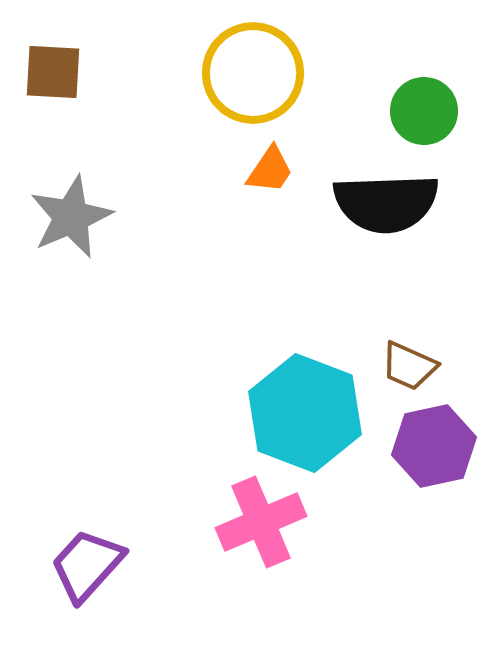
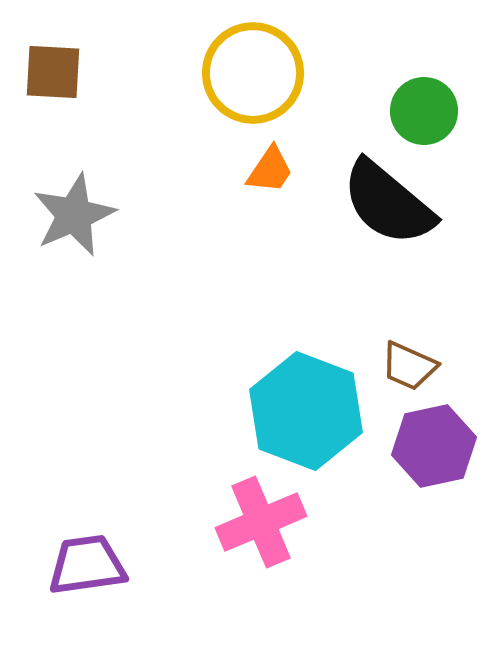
black semicircle: moved 2 px right; rotated 42 degrees clockwise
gray star: moved 3 px right, 2 px up
cyan hexagon: moved 1 px right, 2 px up
purple trapezoid: rotated 40 degrees clockwise
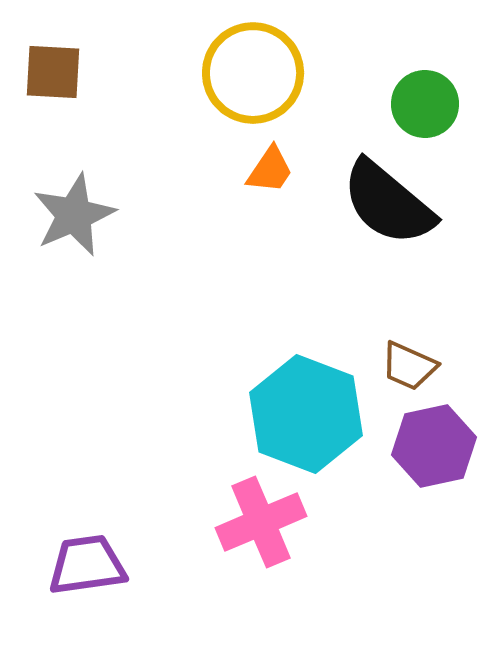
green circle: moved 1 px right, 7 px up
cyan hexagon: moved 3 px down
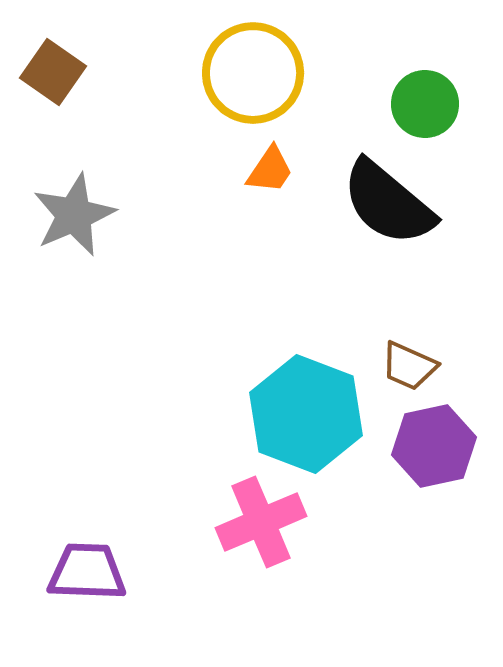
brown square: rotated 32 degrees clockwise
purple trapezoid: moved 7 px down; rotated 10 degrees clockwise
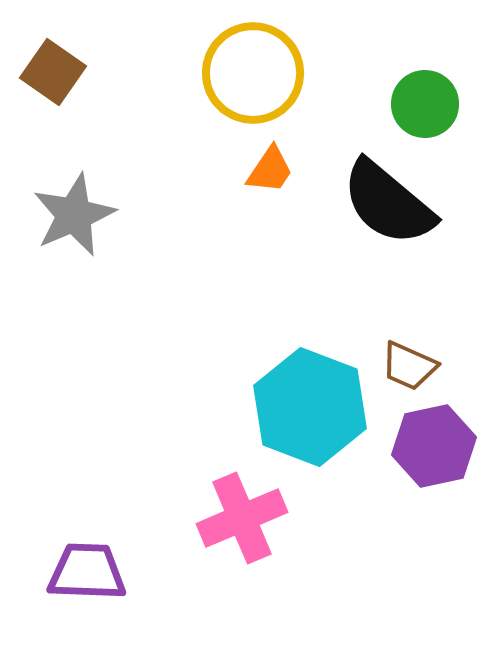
cyan hexagon: moved 4 px right, 7 px up
pink cross: moved 19 px left, 4 px up
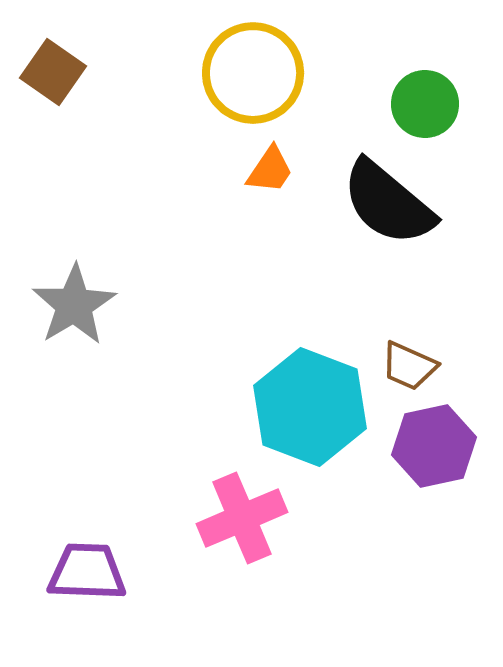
gray star: moved 90 px down; rotated 8 degrees counterclockwise
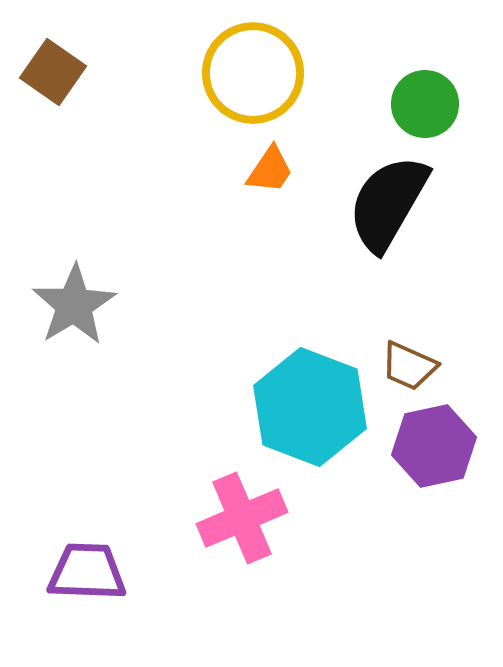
black semicircle: rotated 80 degrees clockwise
